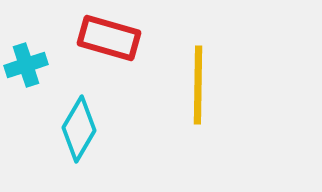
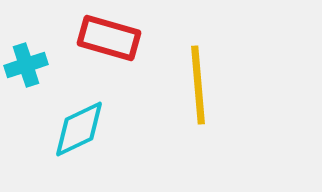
yellow line: rotated 6 degrees counterclockwise
cyan diamond: rotated 34 degrees clockwise
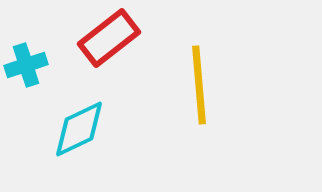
red rectangle: rotated 54 degrees counterclockwise
yellow line: moved 1 px right
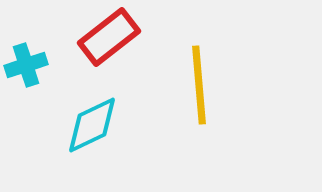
red rectangle: moved 1 px up
cyan diamond: moved 13 px right, 4 px up
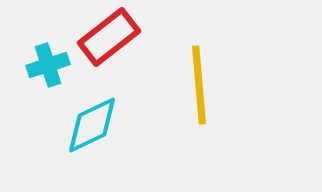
cyan cross: moved 22 px right
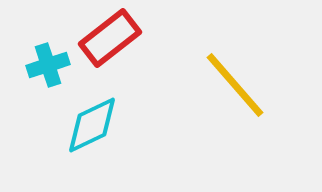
red rectangle: moved 1 px right, 1 px down
yellow line: moved 36 px right; rotated 36 degrees counterclockwise
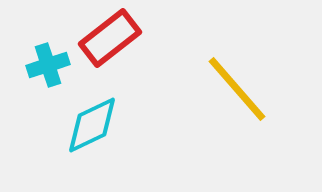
yellow line: moved 2 px right, 4 px down
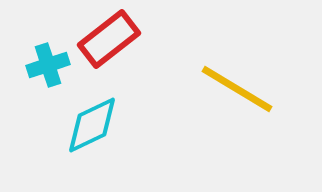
red rectangle: moved 1 px left, 1 px down
yellow line: rotated 18 degrees counterclockwise
